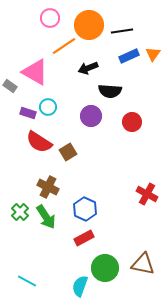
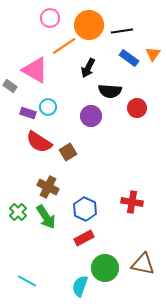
blue rectangle: moved 2 px down; rotated 60 degrees clockwise
black arrow: rotated 42 degrees counterclockwise
pink triangle: moved 2 px up
red circle: moved 5 px right, 14 px up
red cross: moved 15 px left, 8 px down; rotated 20 degrees counterclockwise
green cross: moved 2 px left
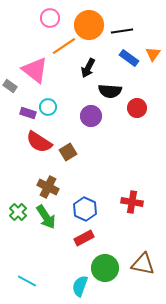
pink triangle: rotated 8 degrees clockwise
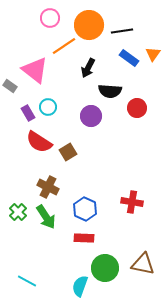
purple rectangle: rotated 42 degrees clockwise
red rectangle: rotated 30 degrees clockwise
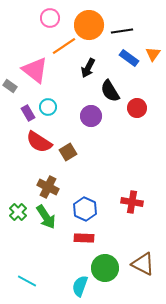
black semicircle: rotated 55 degrees clockwise
brown triangle: rotated 15 degrees clockwise
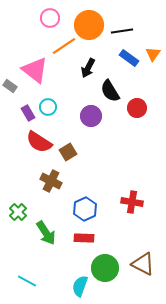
brown cross: moved 3 px right, 6 px up
blue hexagon: rotated 10 degrees clockwise
green arrow: moved 16 px down
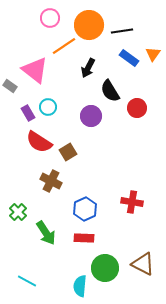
cyan semicircle: rotated 15 degrees counterclockwise
